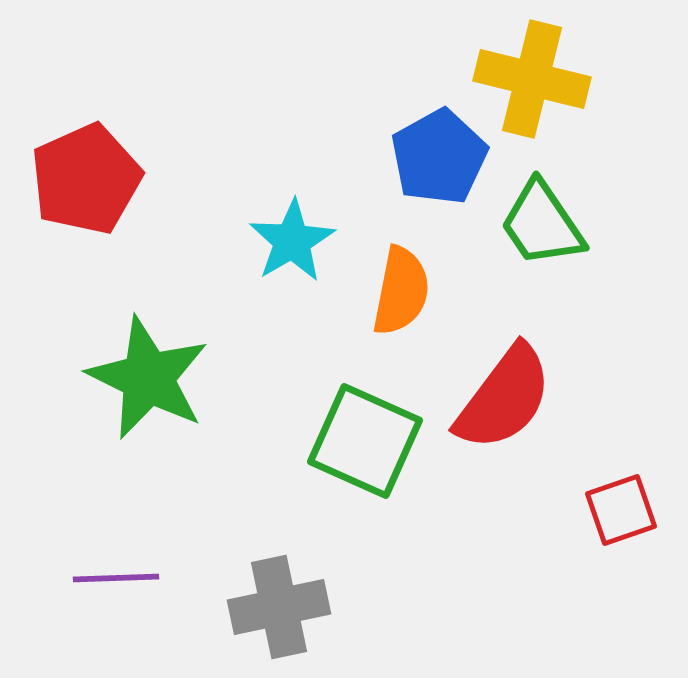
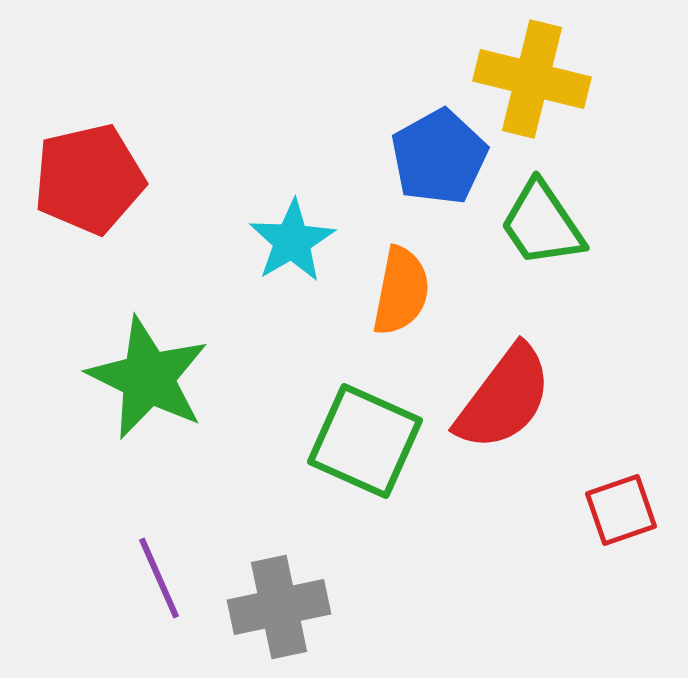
red pentagon: moved 3 px right; rotated 11 degrees clockwise
purple line: moved 43 px right; rotated 68 degrees clockwise
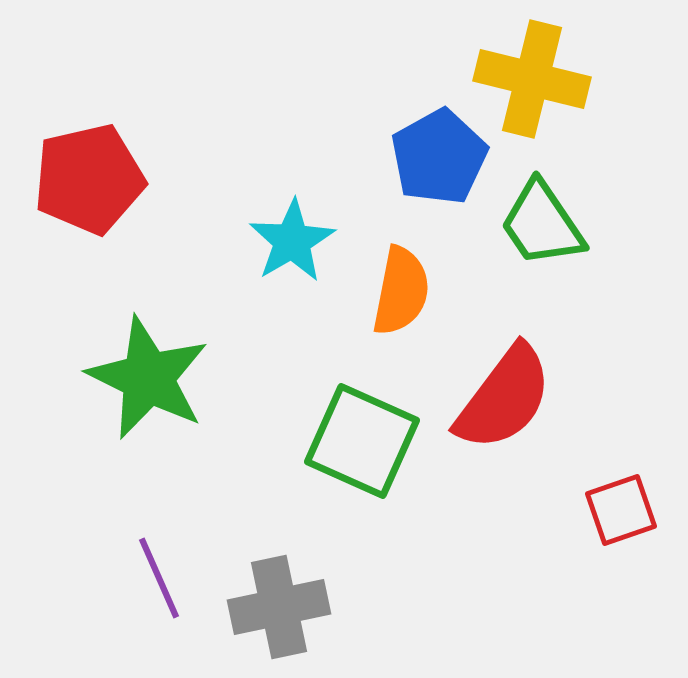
green square: moved 3 px left
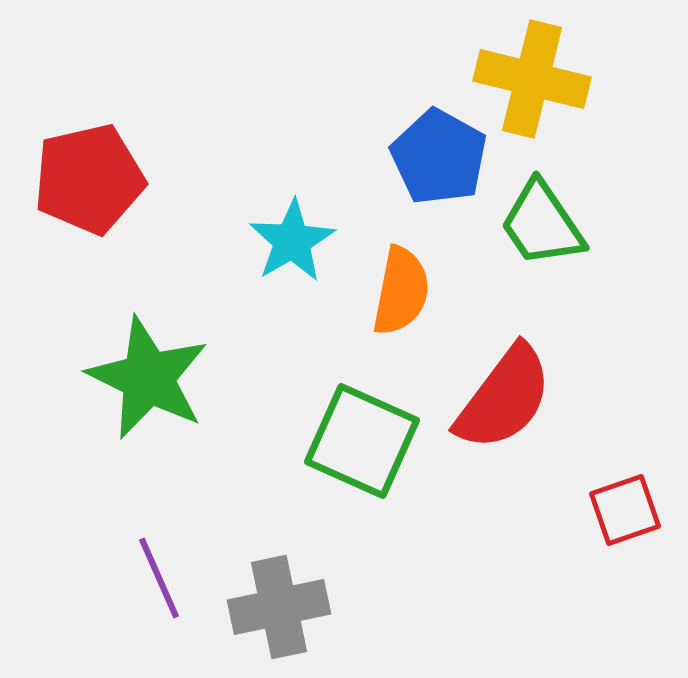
blue pentagon: rotated 14 degrees counterclockwise
red square: moved 4 px right
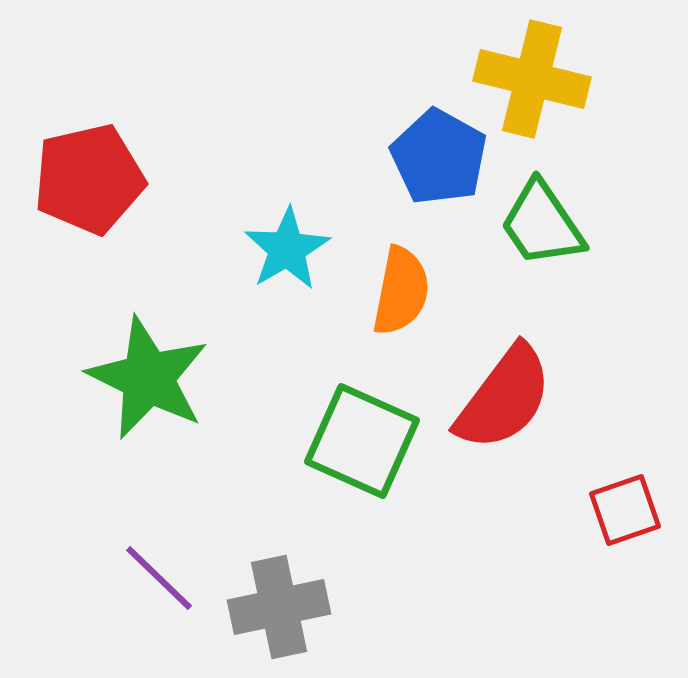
cyan star: moved 5 px left, 8 px down
purple line: rotated 22 degrees counterclockwise
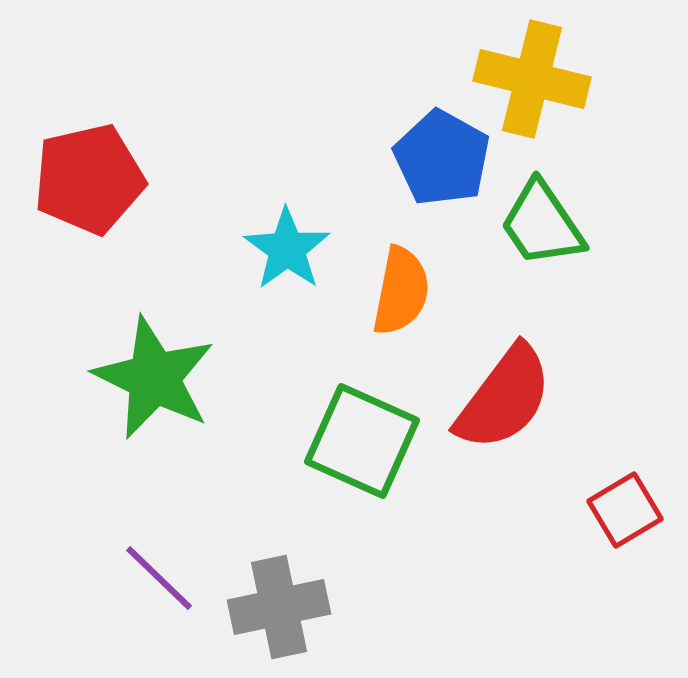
blue pentagon: moved 3 px right, 1 px down
cyan star: rotated 6 degrees counterclockwise
green star: moved 6 px right
red square: rotated 12 degrees counterclockwise
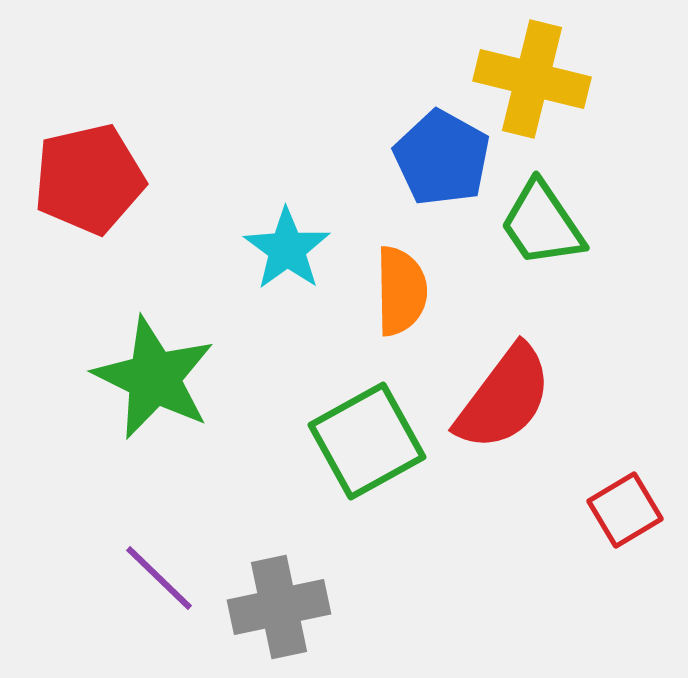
orange semicircle: rotated 12 degrees counterclockwise
green square: moved 5 px right; rotated 37 degrees clockwise
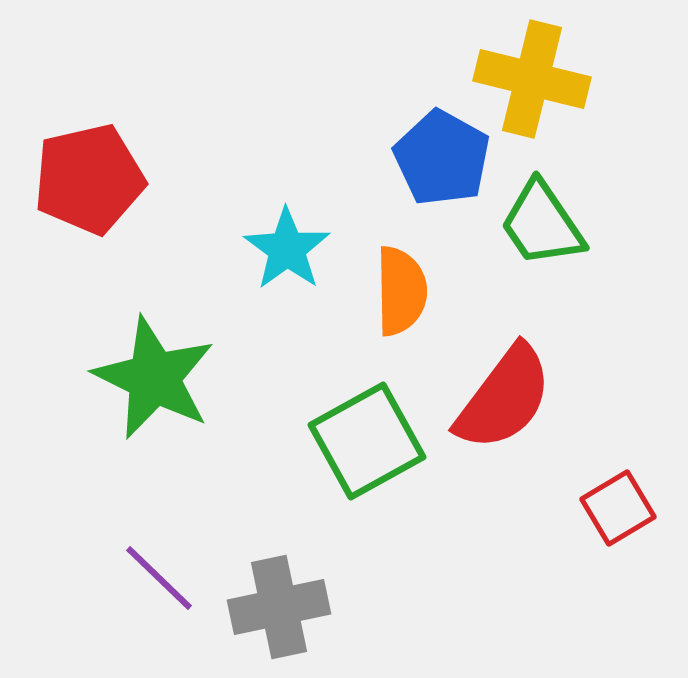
red square: moved 7 px left, 2 px up
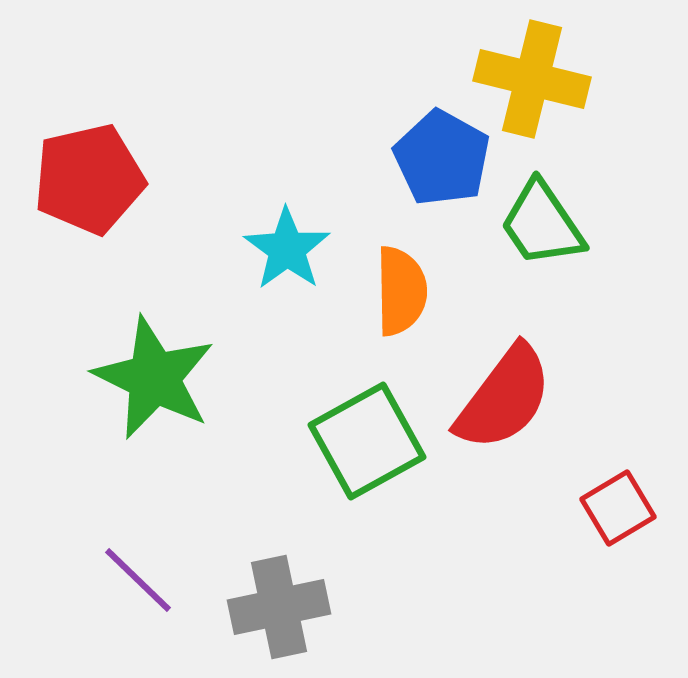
purple line: moved 21 px left, 2 px down
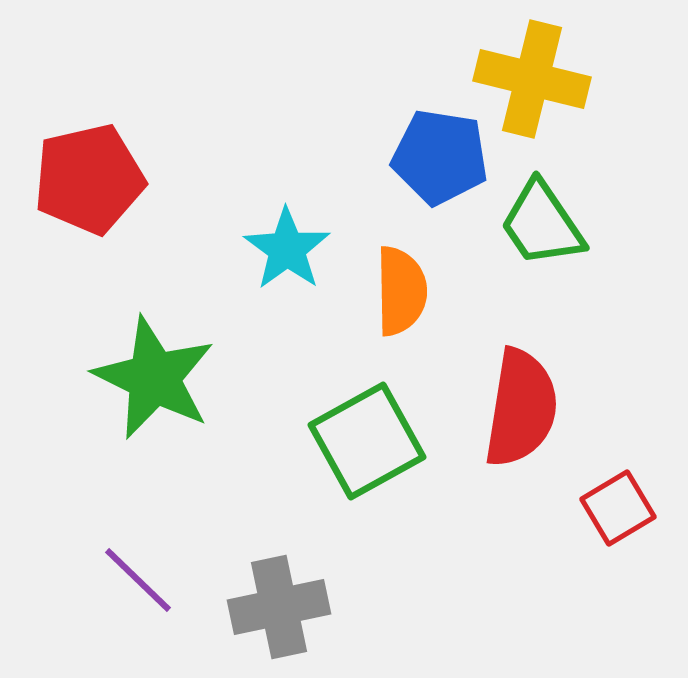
blue pentagon: moved 2 px left, 1 px up; rotated 20 degrees counterclockwise
red semicircle: moved 17 px right, 10 px down; rotated 28 degrees counterclockwise
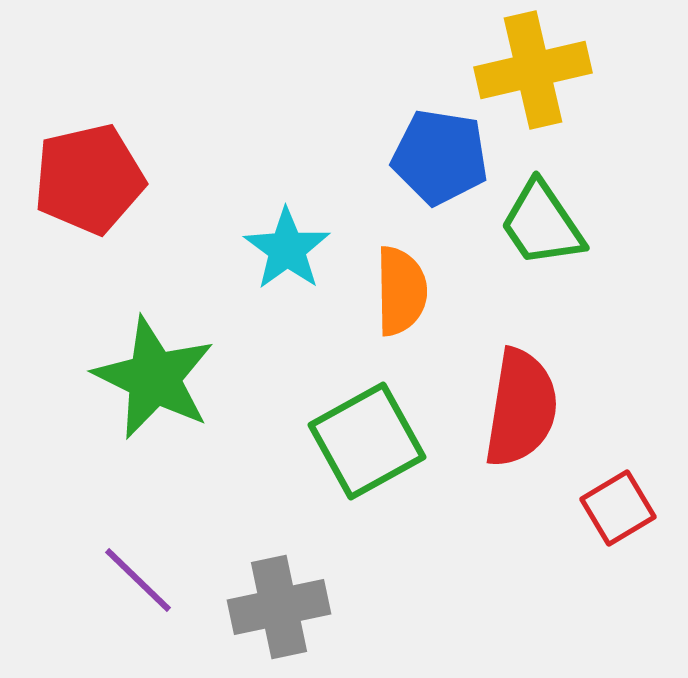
yellow cross: moved 1 px right, 9 px up; rotated 27 degrees counterclockwise
